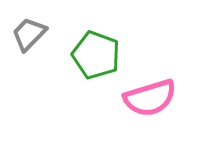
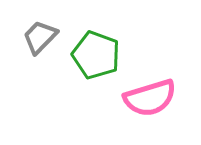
gray trapezoid: moved 11 px right, 3 px down
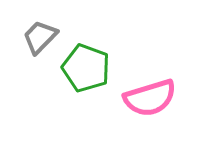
green pentagon: moved 10 px left, 13 px down
